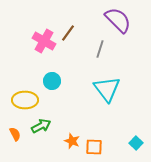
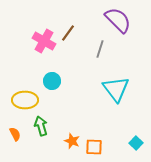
cyan triangle: moved 9 px right
green arrow: rotated 78 degrees counterclockwise
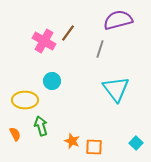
purple semicircle: rotated 60 degrees counterclockwise
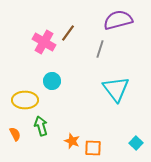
pink cross: moved 1 px down
orange square: moved 1 px left, 1 px down
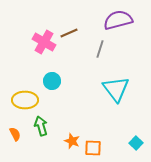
brown line: moved 1 px right; rotated 30 degrees clockwise
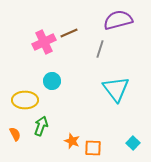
pink cross: rotated 35 degrees clockwise
green arrow: rotated 36 degrees clockwise
cyan square: moved 3 px left
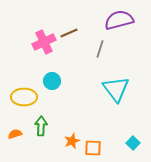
purple semicircle: moved 1 px right
yellow ellipse: moved 1 px left, 3 px up
green arrow: rotated 18 degrees counterclockwise
orange semicircle: rotated 80 degrees counterclockwise
orange star: rotated 28 degrees clockwise
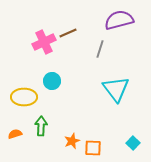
brown line: moved 1 px left
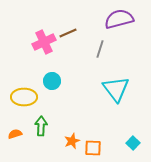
purple semicircle: moved 1 px up
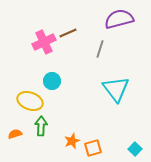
yellow ellipse: moved 6 px right, 4 px down; rotated 20 degrees clockwise
cyan square: moved 2 px right, 6 px down
orange square: rotated 18 degrees counterclockwise
